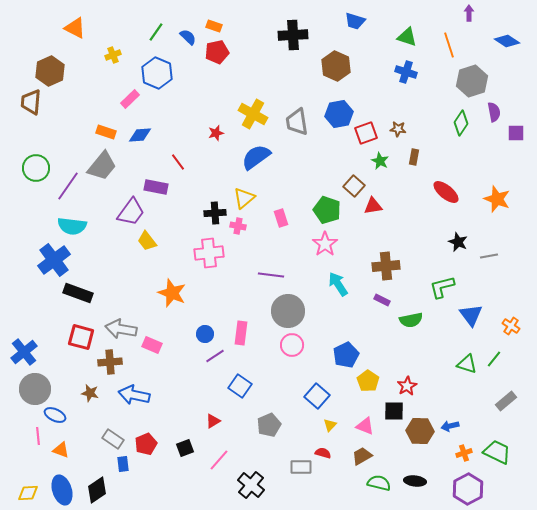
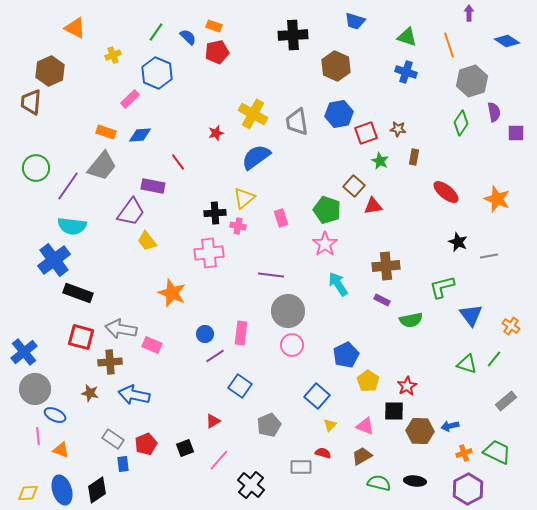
purple rectangle at (156, 187): moved 3 px left, 1 px up
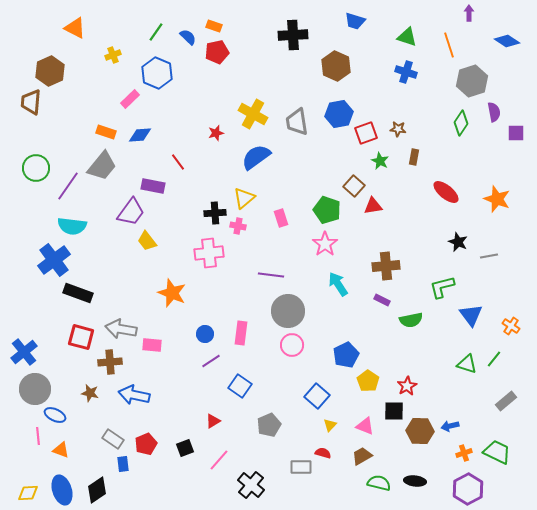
pink rectangle at (152, 345): rotated 18 degrees counterclockwise
purple line at (215, 356): moved 4 px left, 5 px down
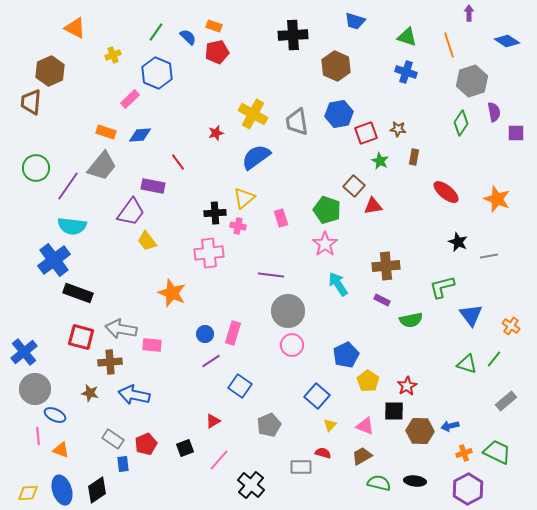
pink rectangle at (241, 333): moved 8 px left; rotated 10 degrees clockwise
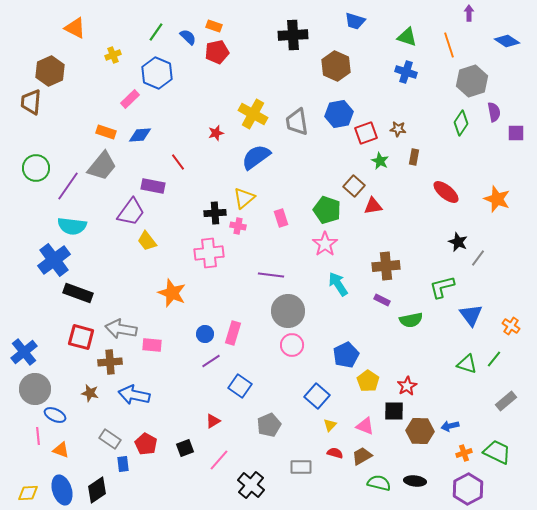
gray line at (489, 256): moved 11 px left, 2 px down; rotated 42 degrees counterclockwise
gray rectangle at (113, 439): moved 3 px left
red pentagon at (146, 444): rotated 20 degrees counterclockwise
red semicircle at (323, 453): moved 12 px right
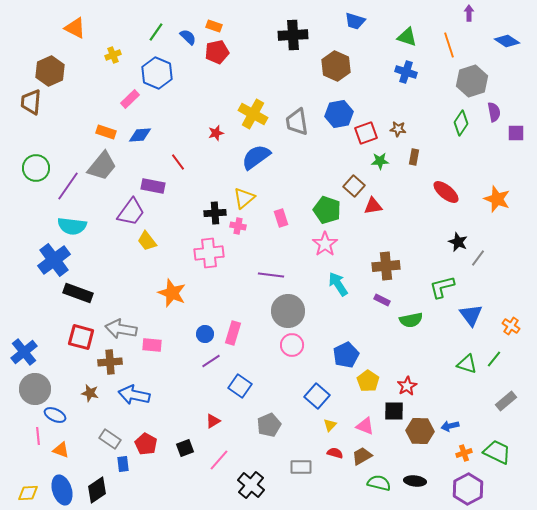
green star at (380, 161): rotated 30 degrees counterclockwise
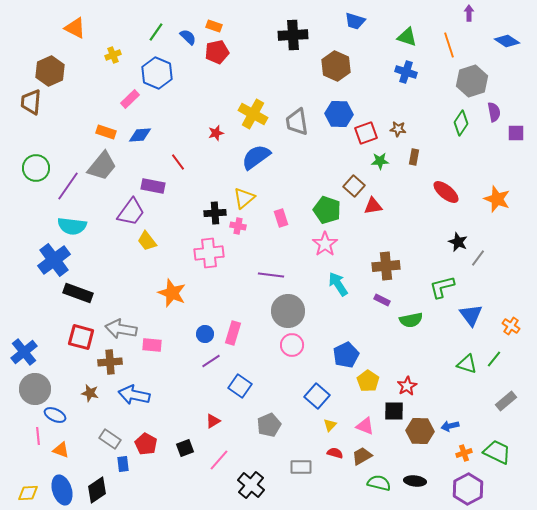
blue hexagon at (339, 114): rotated 12 degrees clockwise
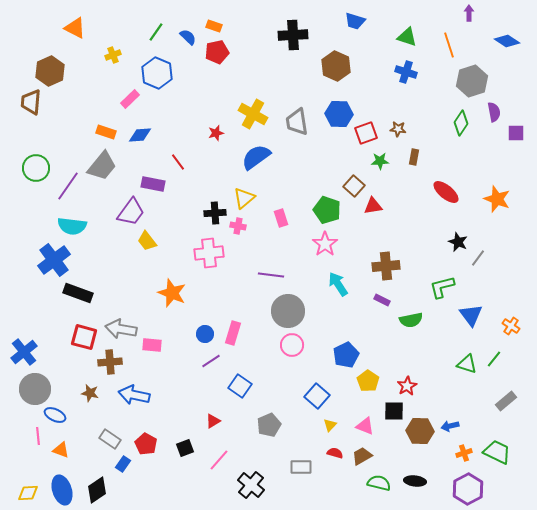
purple rectangle at (153, 186): moved 2 px up
red square at (81, 337): moved 3 px right
blue rectangle at (123, 464): rotated 42 degrees clockwise
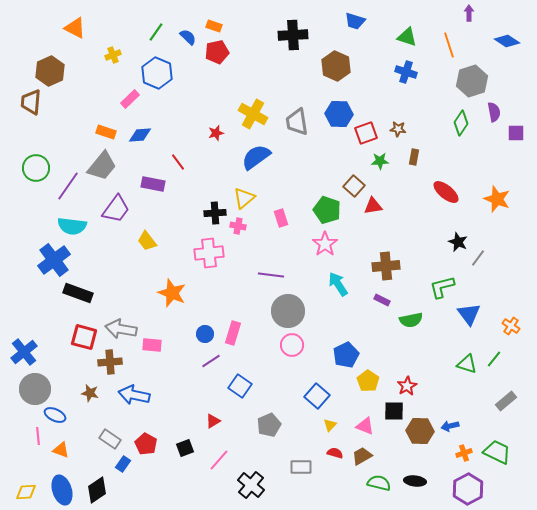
purple trapezoid at (131, 212): moved 15 px left, 3 px up
blue triangle at (471, 315): moved 2 px left, 1 px up
yellow diamond at (28, 493): moved 2 px left, 1 px up
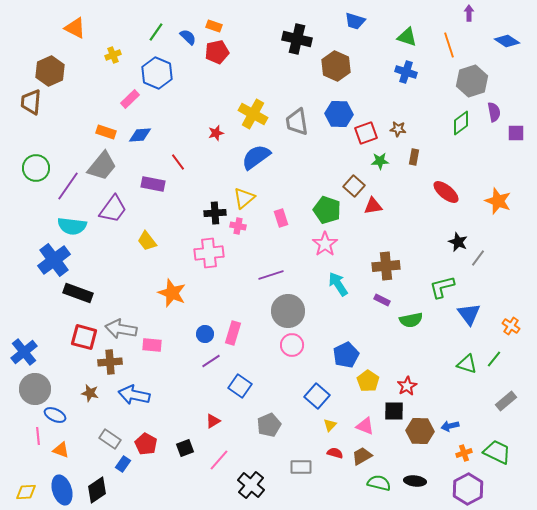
black cross at (293, 35): moved 4 px right, 4 px down; rotated 16 degrees clockwise
green diamond at (461, 123): rotated 20 degrees clockwise
orange star at (497, 199): moved 1 px right, 2 px down
purple trapezoid at (116, 209): moved 3 px left
purple line at (271, 275): rotated 25 degrees counterclockwise
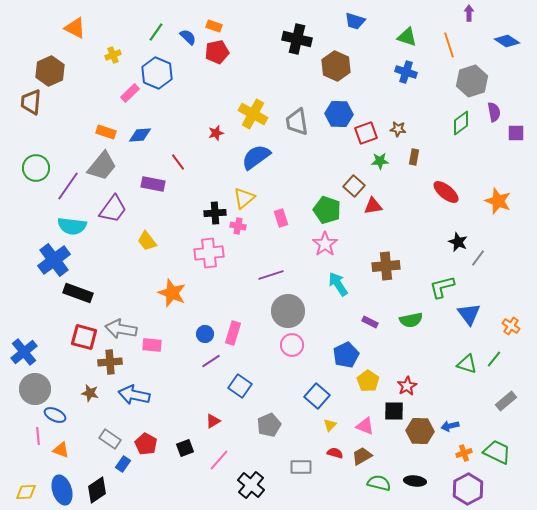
pink rectangle at (130, 99): moved 6 px up
purple rectangle at (382, 300): moved 12 px left, 22 px down
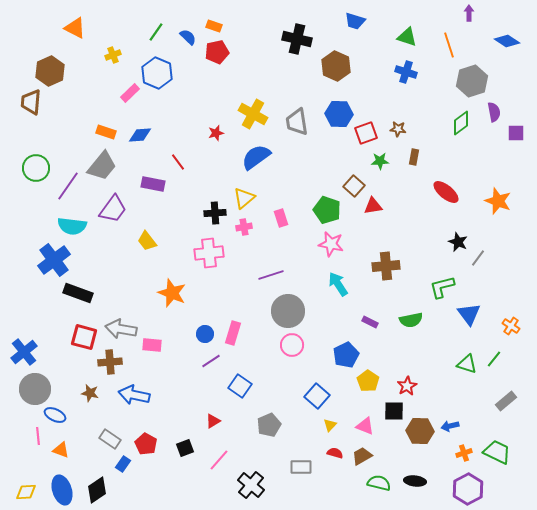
pink cross at (238, 226): moved 6 px right, 1 px down; rotated 21 degrees counterclockwise
pink star at (325, 244): moved 6 px right; rotated 25 degrees counterclockwise
